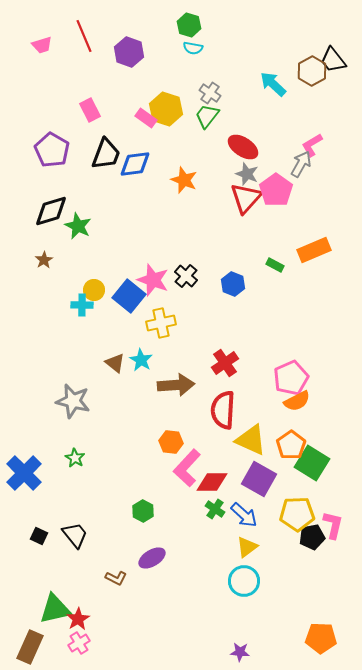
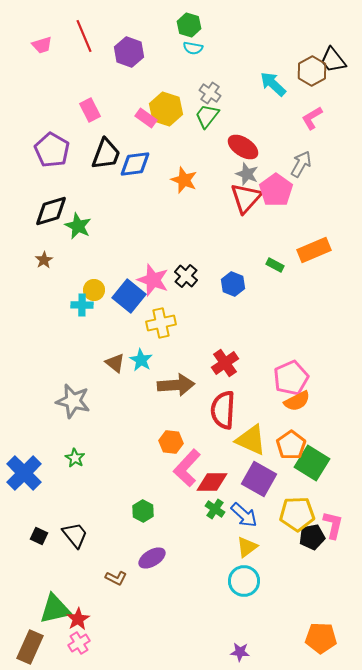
pink L-shape at (312, 145): moved 27 px up
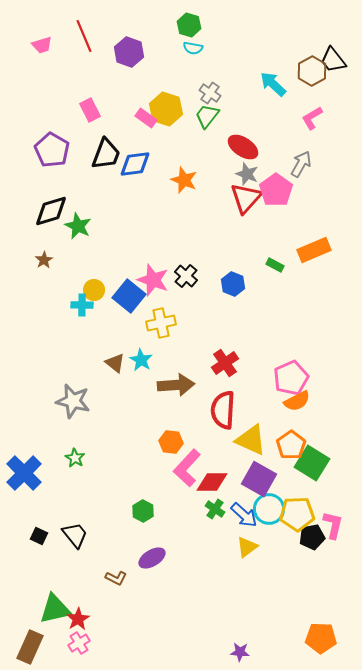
cyan circle at (244, 581): moved 25 px right, 72 px up
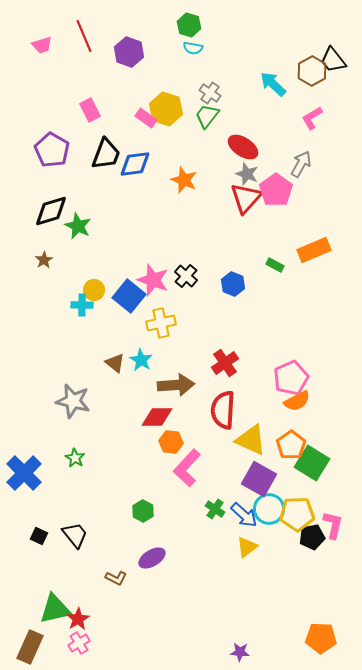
red diamond at (212, 482): moved 55 px left, 65 px up
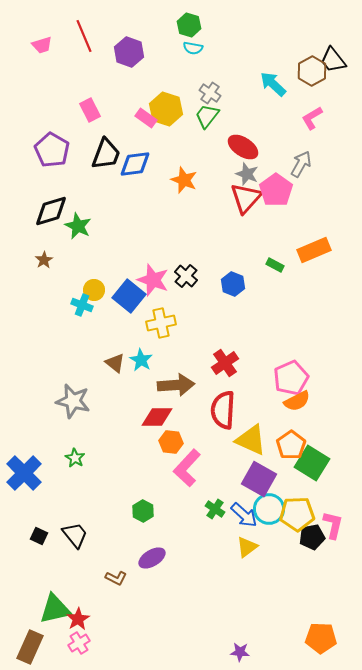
cyan cross at (82, 305): rotated 20 degrees clockwise
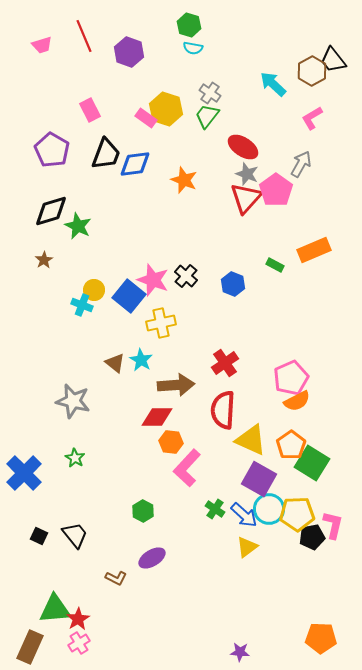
green triangle at (55, 609): rotated 8 degrees clockwise
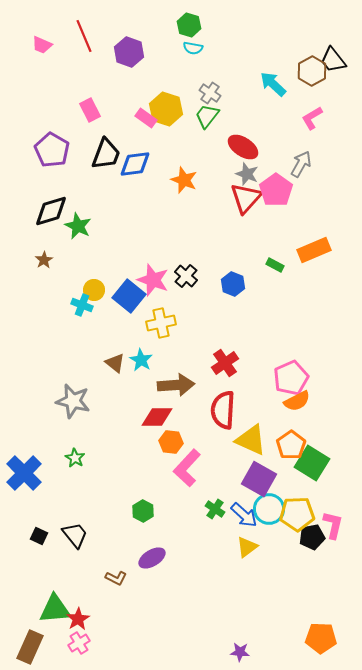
pink trapezoid at (42, 45): rotated 40 degrees clockwise
